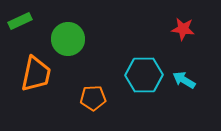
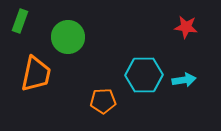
green rectangle: rotated 45 degrees counterclockwise
red star: moved 3 px right, 2 px up
green circle: moved 2 px up
cyan arrow: rotated 140 degrees clockwise
orange pentagon: moved 10 px right, 3 px down
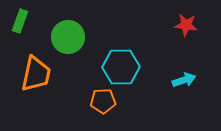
red star: moved 2 px up
cyan hexagon: moved 23 px left, 8 px up
cyan arrow: rotated 10 degrees counterclockwise
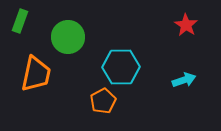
red star: rotated 25 degrees clockwise
orange pentagon: rotated 25 degrees counterclockwise
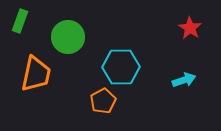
red star: moved 4 px right, 3 px down
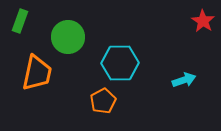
red star: moved 13 px right, 7 px up
cyan hexagon: moved 1 px left, 4 px up
orange trapezoid: moved 1 px right, 1 px up
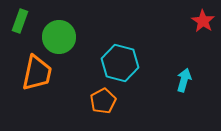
green circle: moved 9 px left
cyan hexagon: rotated 15 degrees clockwise
cyan arrow: rotated 55 degrees counterclockwise
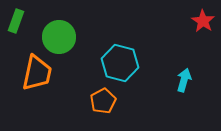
green rectangle: moved 4 px left
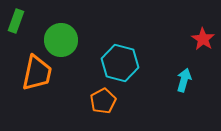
red star: moved 18 px down
green circle: moved 2 px right, 3 px down
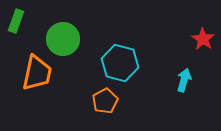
green circle: moved 2 px right, 1 px up
orange pentagon: moved 2 px right
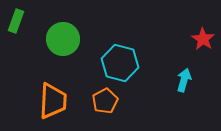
orange trapezoid: moved 16 px right, 28 px down; rotated 9 degrees counterclockwise
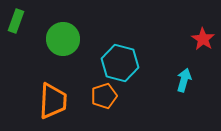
orange pentagon: moved 1 px left, 5 px up; rotated 10 degrees clockwise
